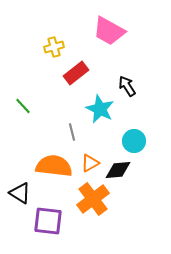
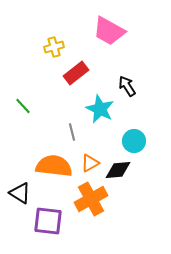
orange cross: moved 2 px left; rotated 8 degrees clockwise
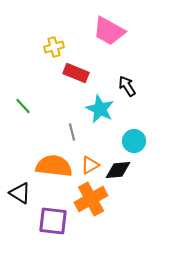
red rectangle: rotated 60 degrees clockwise
orange triangle: moved 2 px down
purple square: moved 5 px right
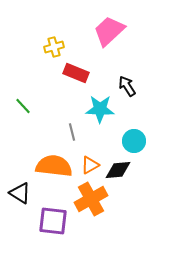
pink trapezoid: rotated 108 degrees clockwise
cyan star: rotated 24 degrees counterclockwise
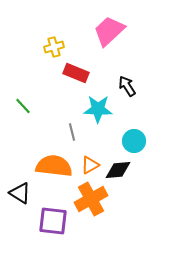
cyan star: moved 2 px left
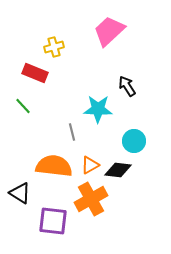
red rectangle: moved 41 px left
black diamond: rotated 12 degrees clockwise
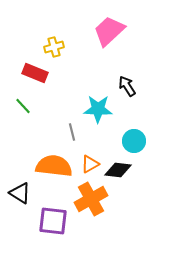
orange triangle: moved 1 px up
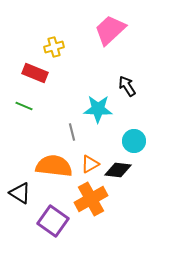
pink trapezoid: moved 1 px right, 1 px up
green line: moved 1 px right; rotated 24 degrees counterclockwise
purple square: rotated 28 degrees clockwise
